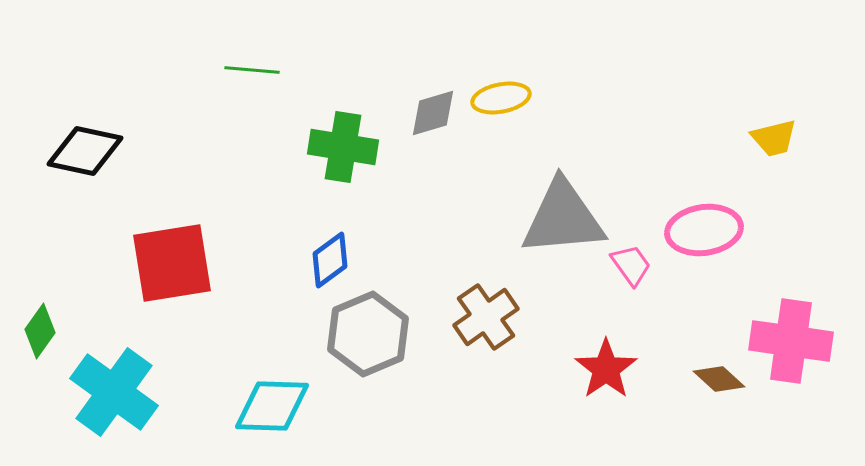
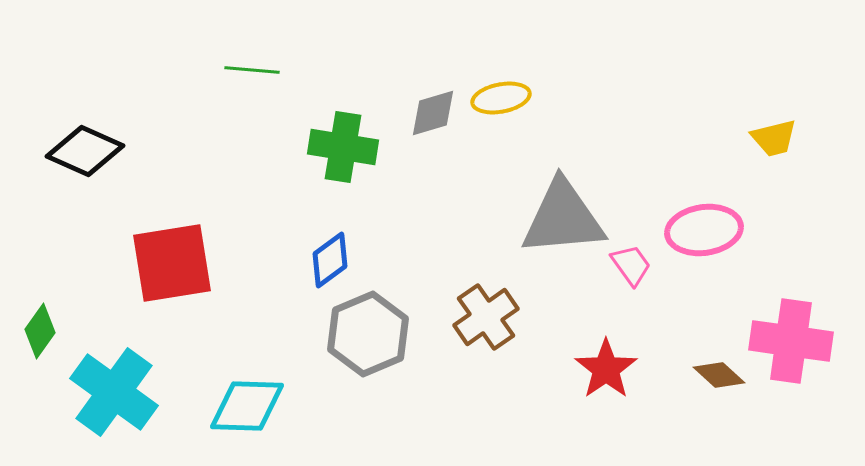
black diamond: rotated 12 degrees clockwise
brown diamond: moved 4 px up
cyan diamond: moved 25 px left
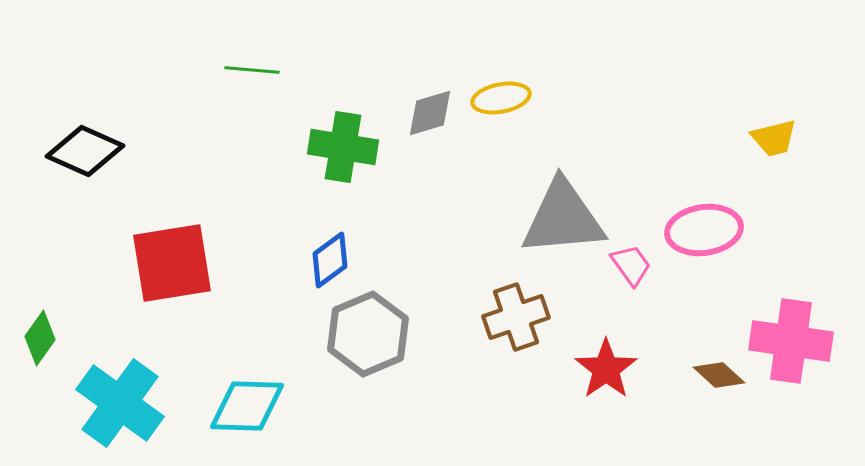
gray diamond: moved 3 px left
brown cross: moved 30 px right; rotated 16 degrees clockwise
green diamond: moved 7 px down
cyan cross: moved 6 px right, 11 px down
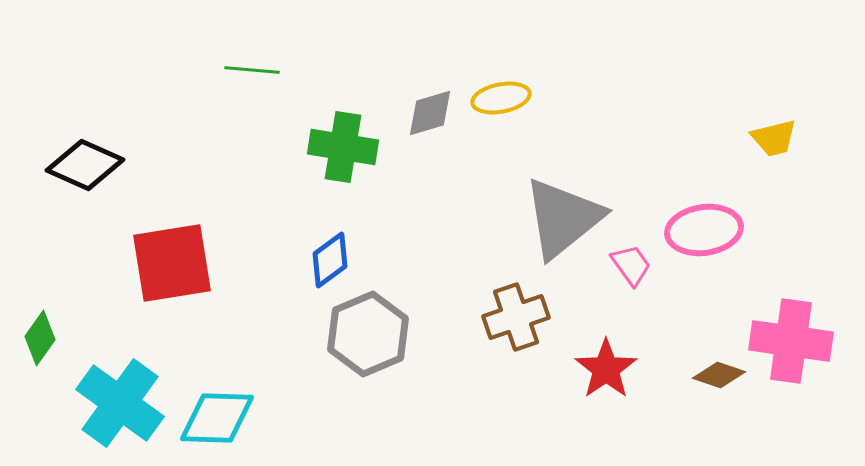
black diamond: moved 14 px down
gray triangle: rotated 34 degrees counterclockwise
brown diamond: rotated 24 degrees counterclockwise
cyan diamond: moved 30 px left, 12 px down
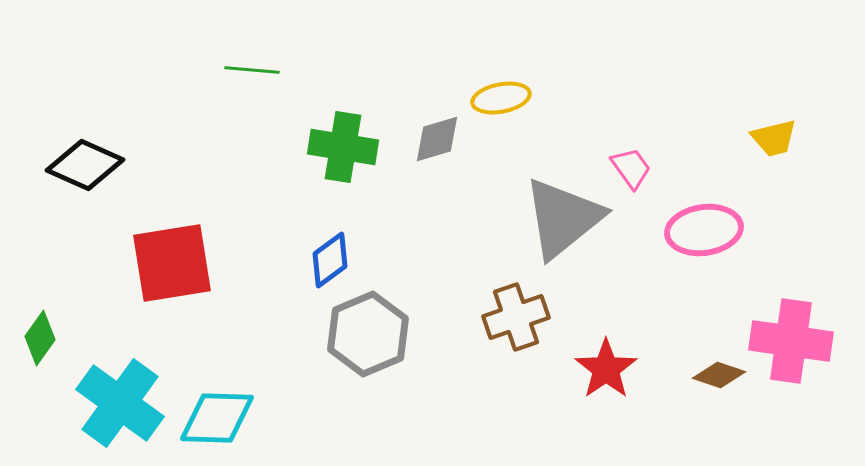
gray diamond: moved 7 px right, 26 px down
pink trapezoid: moved 97 px up
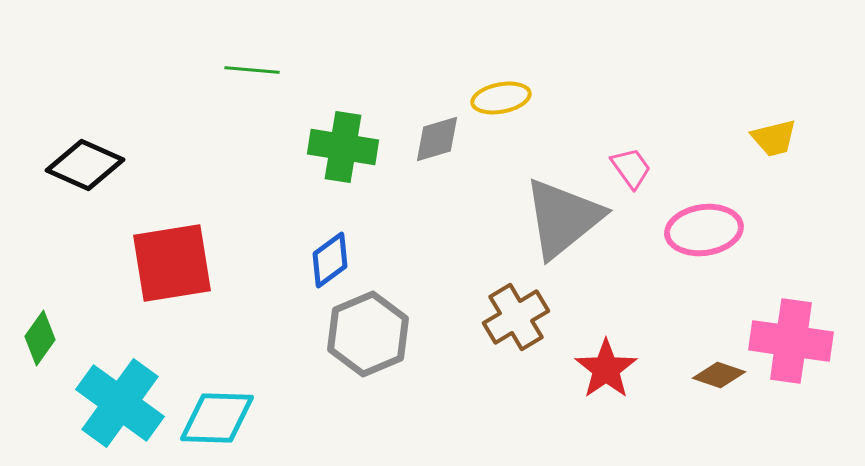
brown cross: rotated 12 degrees counterclockwise
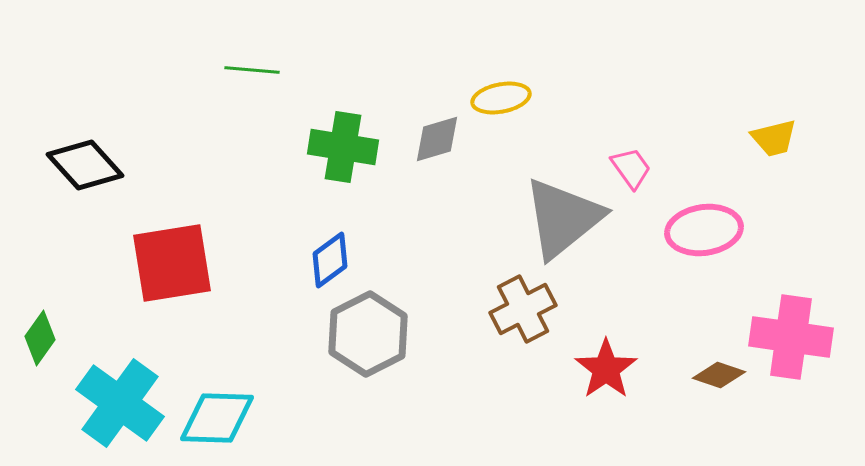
black diamond: rotated 24 degrees clockwise
brown cross: moved 7 px right, 8 px up; rotated 4 degrees clockwise
gray hexagon: rotated 4 degrees counterclockwise
pink cross: moved 4 px up
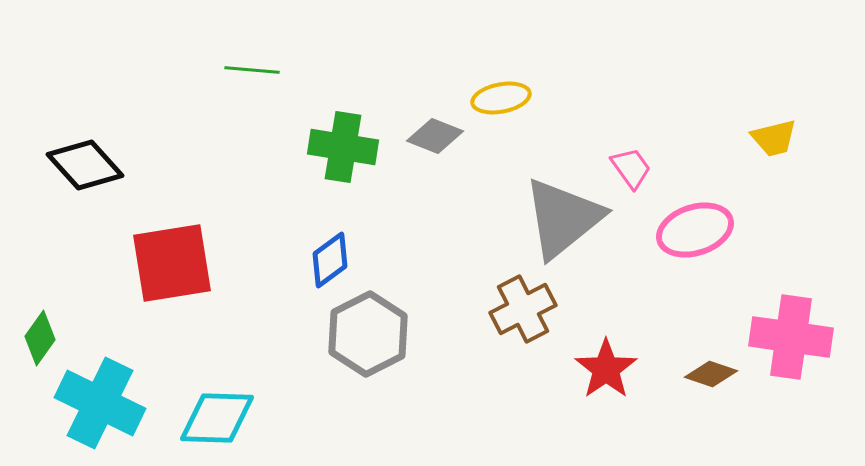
gray diamond: moved 2 px left, 3 px up; rotated 38 degrees clockwise
pink ellipse: moved 9 px left; rotated 10 degrees counterclockwise
brown diamond: moved 8 px left, 1 px up
cyan cross: moved 20 px left; rotated 10 degrees counterclockwise
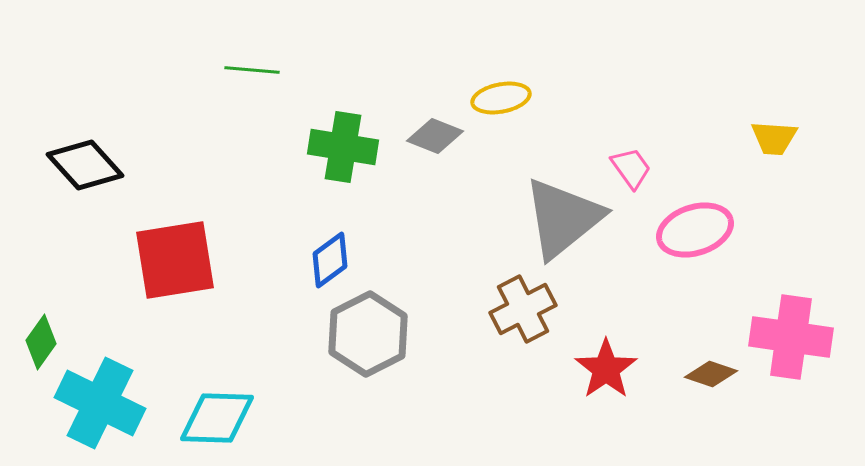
yellow trapezoid: rotated 18 degrees clockwise
red square: moved 3 px right, 3 px up
green diamond: moved 1 px right, 4 px down
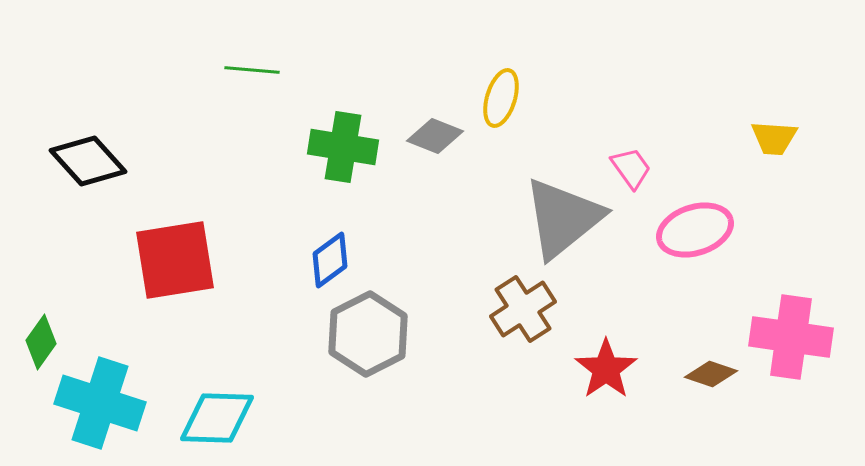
yellow ellipse: rotated 62 degrees counterclockwise
black diamond: moved 3 px right, 4 px up
brown cross: rotated 6 degrees counterclockwise
cyan cross: rotated 8 degrees counterclockwise
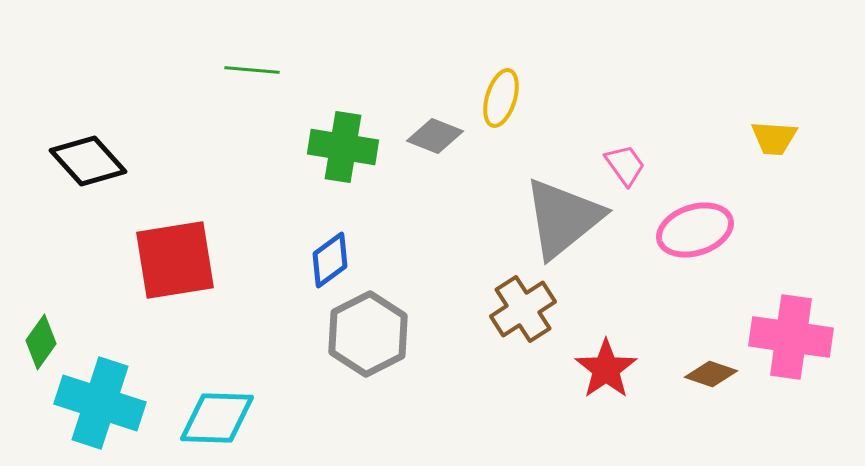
pink trapezoid: moved 6 px left, 3 px up
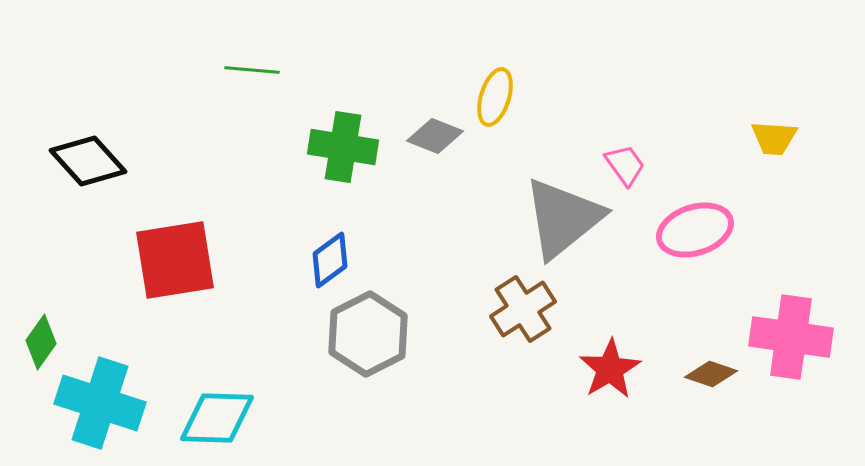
yellow ellipse: moved 6 px left, 1 px up
red star: moved 4 px right; rotated 4 degrees clockwise
